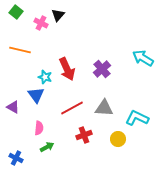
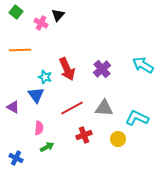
orange line: rotated 15 degrees counterclockwise
cyan arrow: moved 7 px down
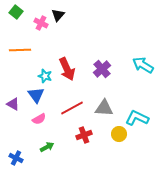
cyan star: moved 1 px up
purple triangle: moved 3 px up
pink semicircle: moved 9 px up; rotated 56 degrees clockwise
yellow circle: moved 1 px right, 5 px up
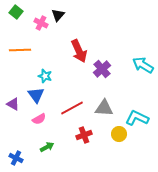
red arrow: moved 12 px right, 18 px up
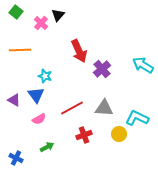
pink cross: rotated 16 degrees clockwise
purple triangle: moved 1 px right, 4 px up
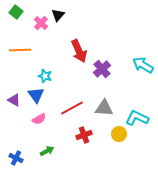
green arrow: moved 4 px down
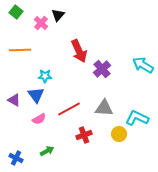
cyan star: rotated 16 degrees counterclockwise
red line: moved 3 px left, 1 px down
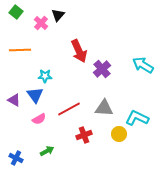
blue triangle: moved 1 px left
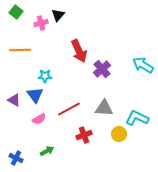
pink cross: rotated 32 degrees clockwise
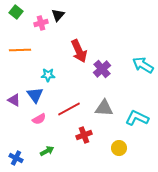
cyan star: moved 3 px right, 1 px up
yellow circle: moved 14 px down
